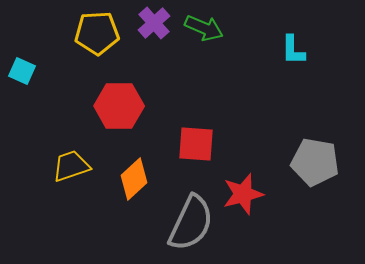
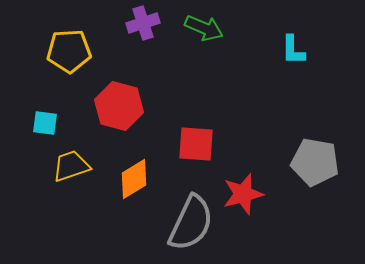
purple cross: moved 11 px left; rotated 24 degrees clockwise
yellow pentagon: moved 28 px left, 18 px down
cyan square: moved 23 px right, 52 px down; rotated 16 degrees counterclockwise
red hexagon: rotated 15 degrees clockwise
orange diamond: rotated 12 degrees clockwise
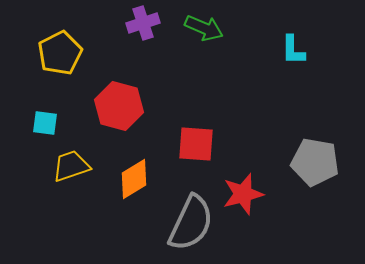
yellow pentagon: moved 9 px left, 2 px down; rotated 24 degrees counterclockwise
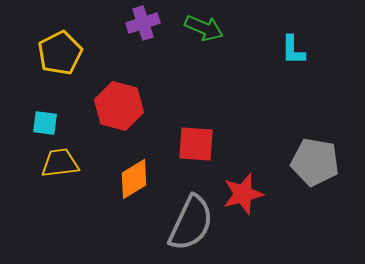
yellow trapezoid: moved 11 px left, 3 px up; rotated 12 degrees clockwise
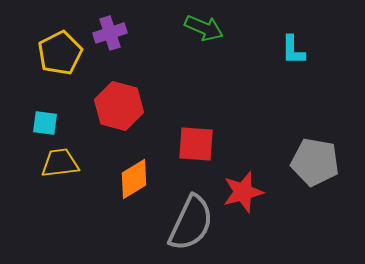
purple cross: moved 33 px left, 10 px down
red star: moved 2 px up
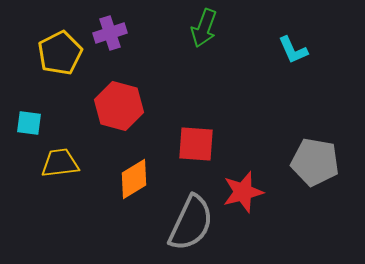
green arrow: rotated 87 degrees clockwise
cyan L-shape: rotated 24 degrees counterclockwise
cyan square: moved 16 px left
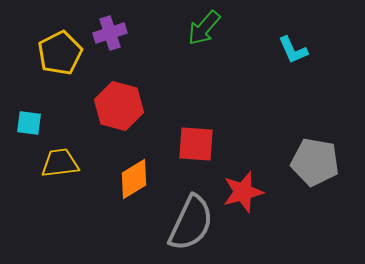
green arrow: rotated 21 degrees clockwise
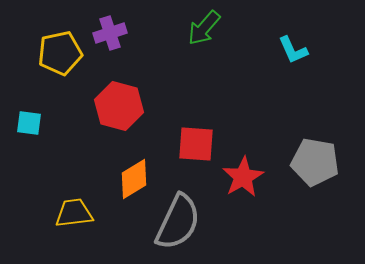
yellow pentagon: rotated 15 degrees clockwise
yellow trapezoid: moved 14 px right, 50 px down
red star: moved 15 px up; rotated 15 degrees counterclockwise
gray semicircle: moved 13 px left, 1 px up
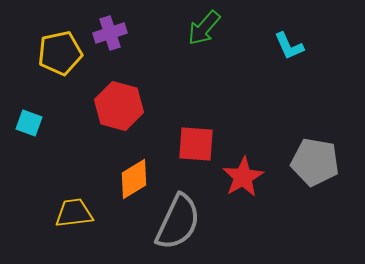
cyan L-shape: moved 4 px left, 4 px up
cyan square: rotated 12 degrees clockwise
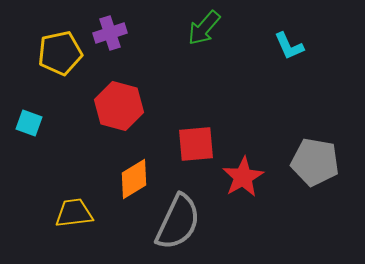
red square: rotated 9 degrees counterclockwise
